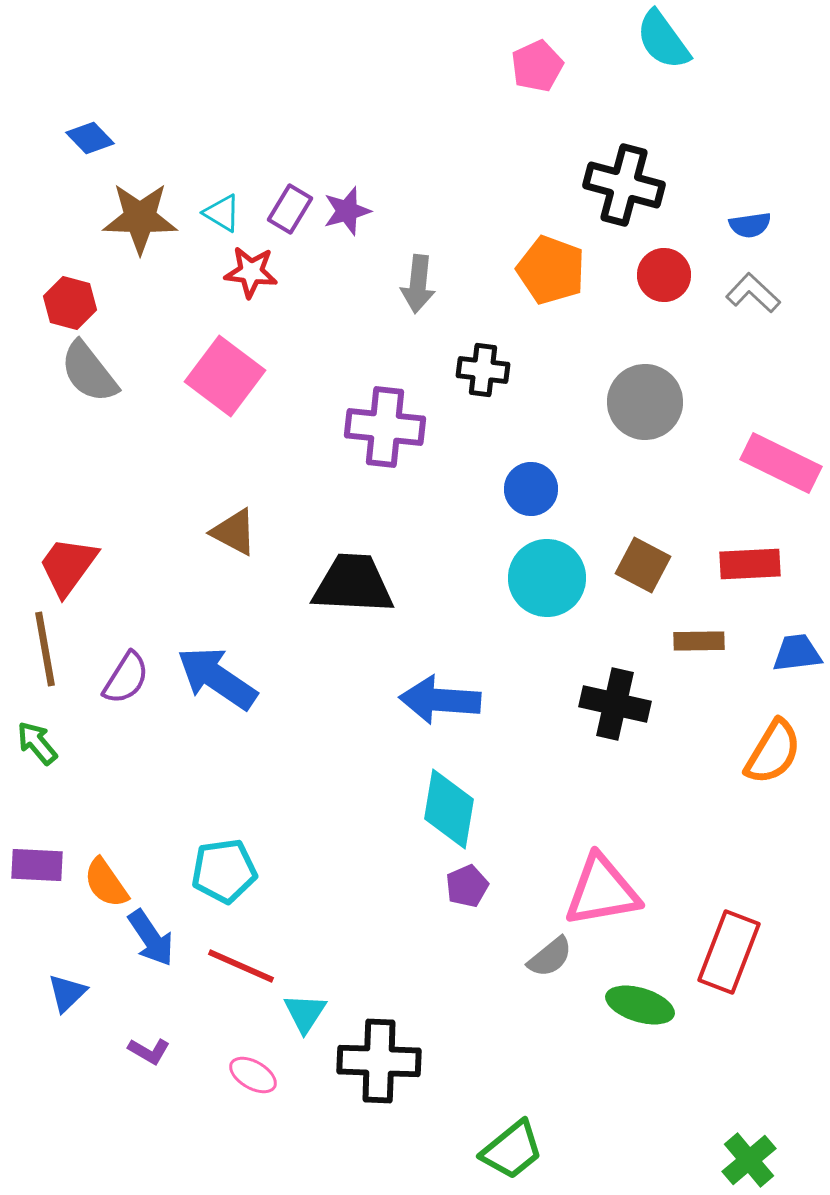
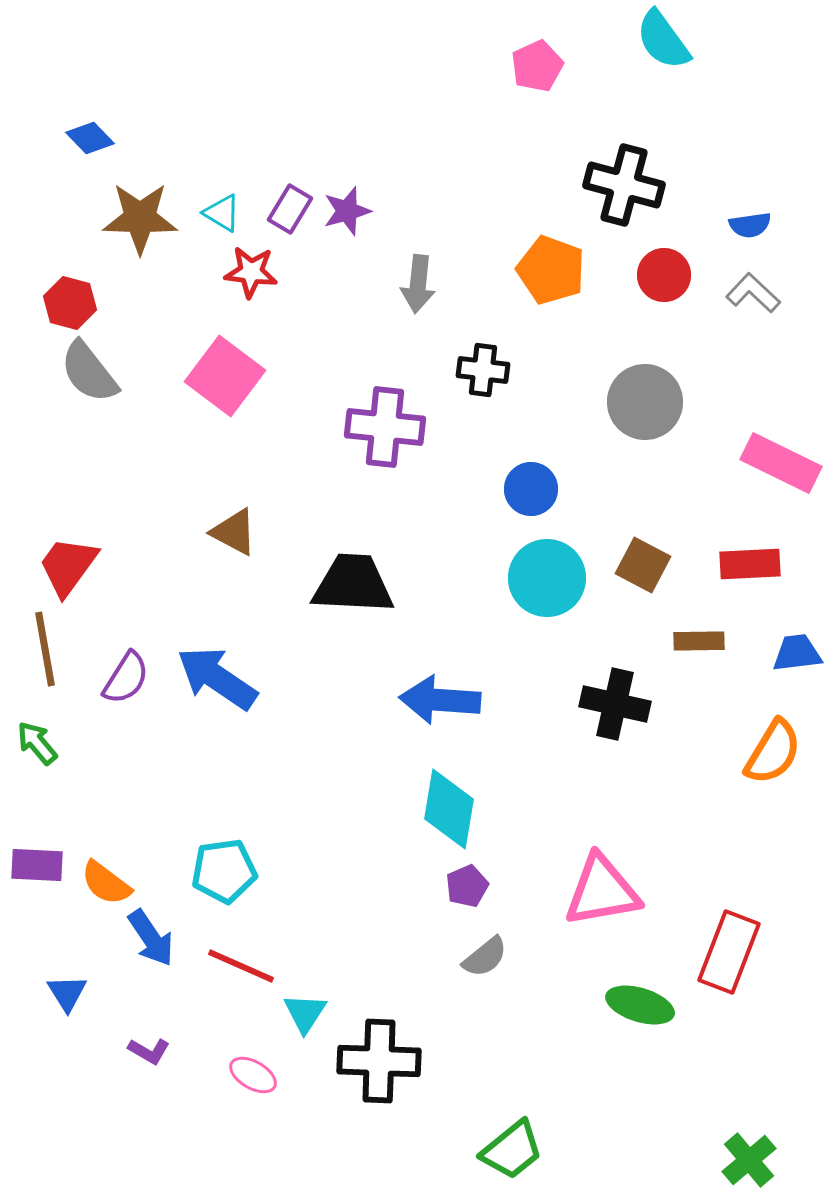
orange semicircle at (106, 883): rotated 18 degrees counterclockwise
gray semicircle at (550, 957): moved 65 px left
blue triangle at (67, 993): rotated 18 degrees counterclockwise
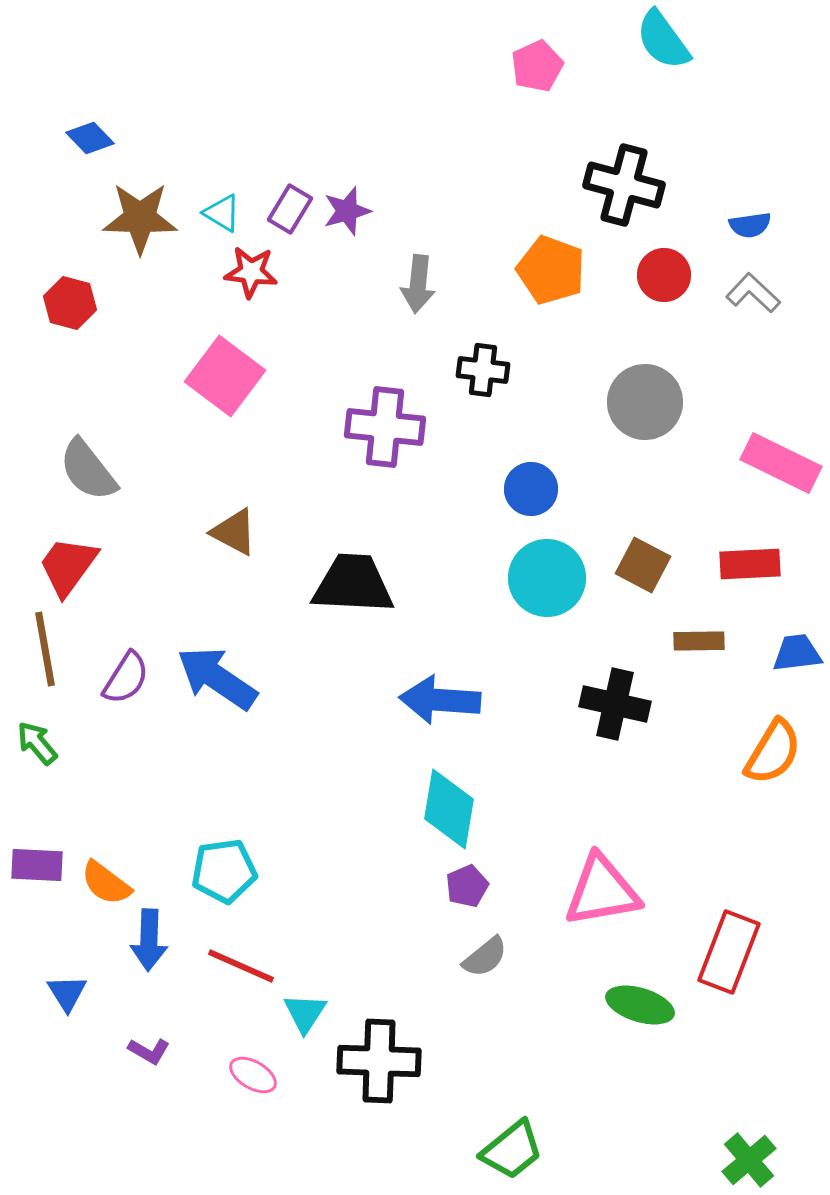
gray semicircle at (89, 372): moved 1 px left, 98 px down
blue arrow at (151, 938): moved 2 px left, 2 px down; rotated 36 degrees clockwise
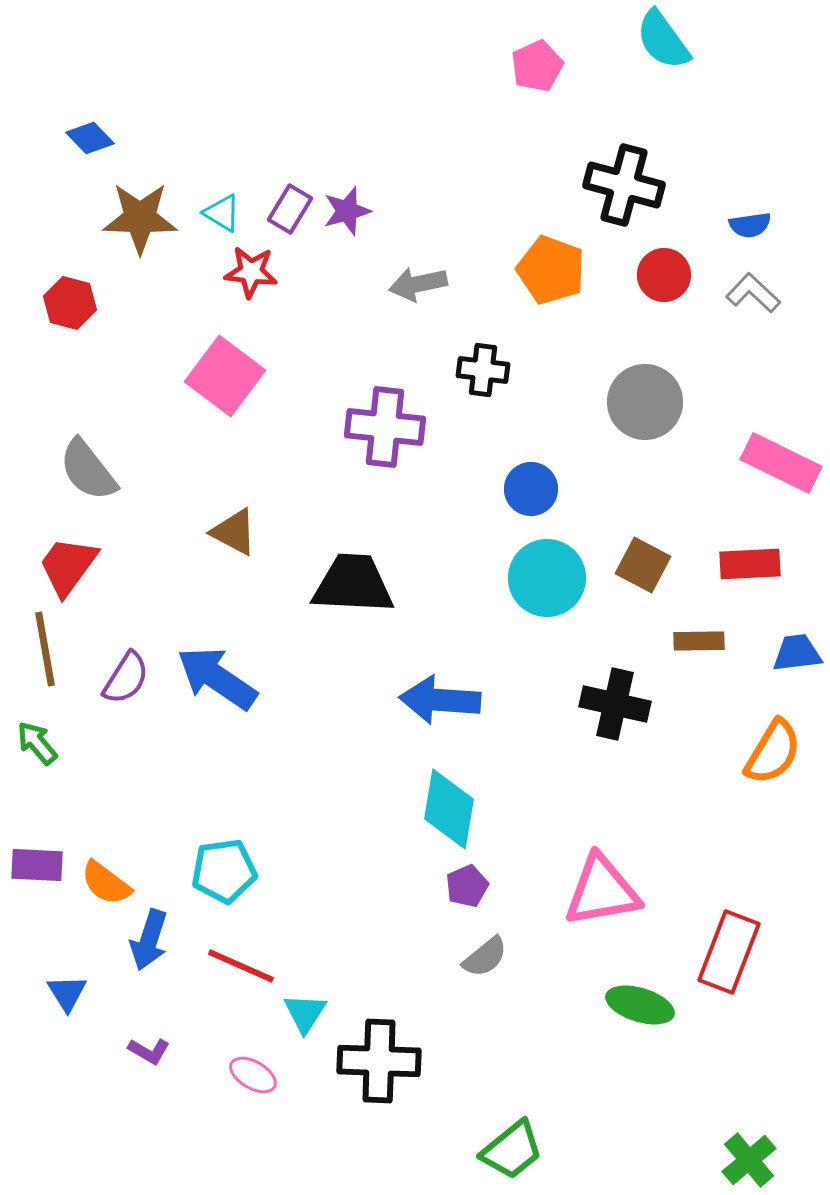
gray arrow at (418, 284): rotated 72 degrees clockwise
blue arrow at (149, 940): rotated 16 degrees clockwise
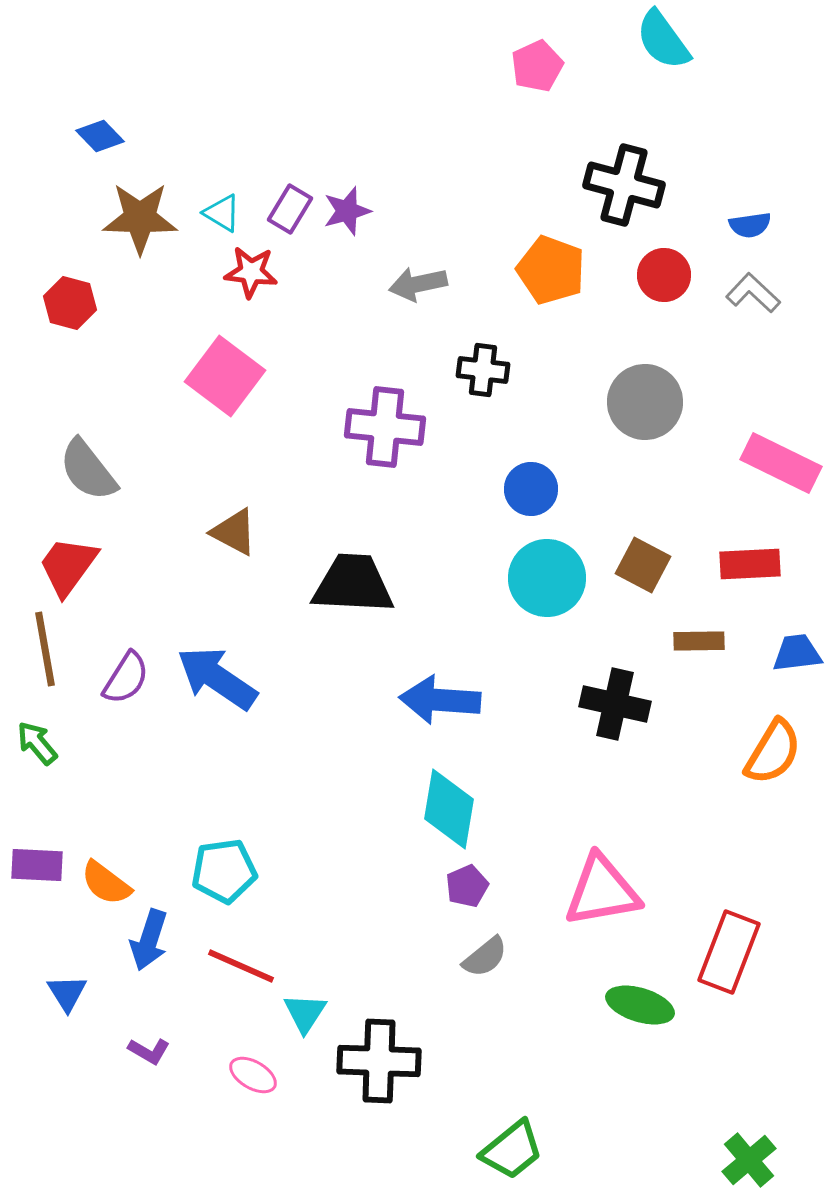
blue diamond at (90, 138): moved 10 px right, 2 px up
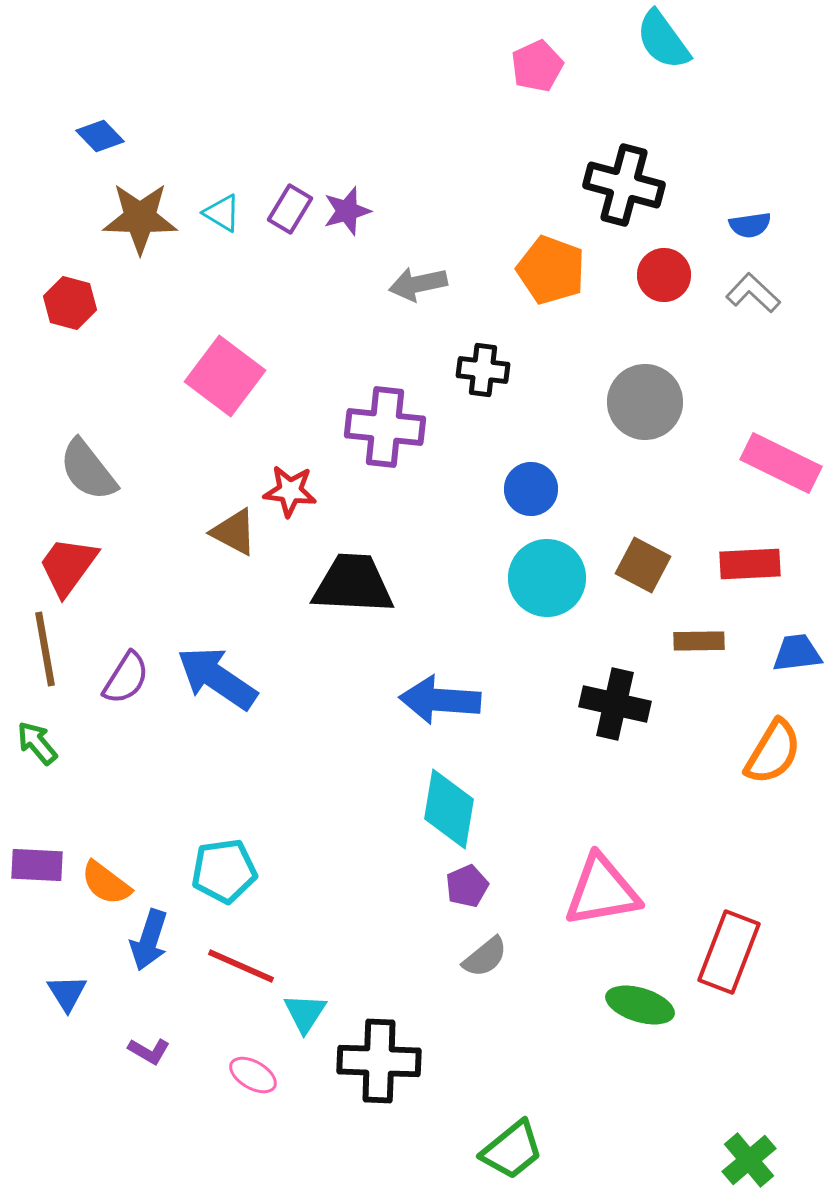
red star at (251, 272): moved 39 px right, 219 px down
